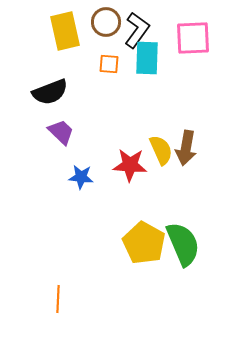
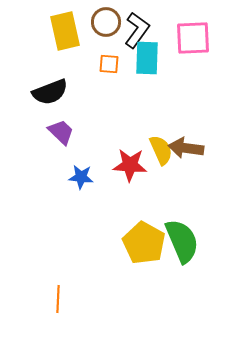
brown arrow: rotated 88 degrees clockwise
green semicircle: moved 1 px left, 3 px up
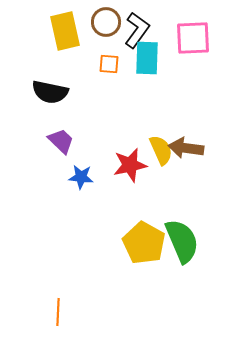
black semicircle: rotated 33 degrees clockwise
purple trapezoid: moved 9 px down
red star: rotated 16 degrees counterclockwise
orange line: moved 13 px down
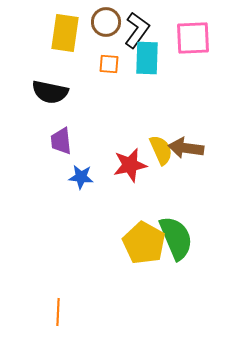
yellow rectangle: moved 2 px down; rotated 21 degrees clockwise
purple trapezoid: rotated 140 degrees counterclockwise
green semicircle: moved 6 px left, 3 px up
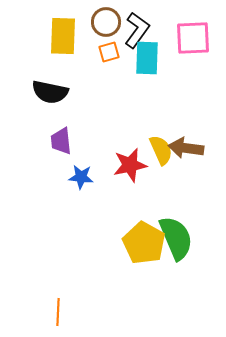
yellow rectangle: moved 2 px left, 3 px down; rotated 6 degrees counterclockwise
orange square: moved 12 px up; rotated 20 degrees counterclockwise
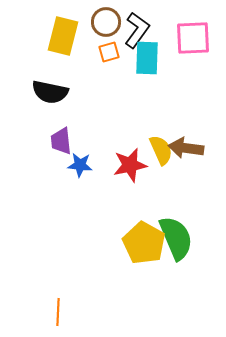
yellow rectangle: rotated 12 degrees clockwise
blue star: moved 1 px left, 12 px up
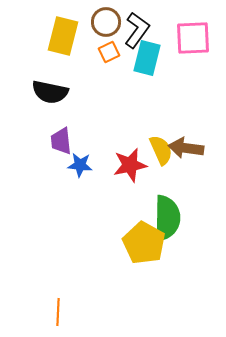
orange square: rotated 10 degrees counterclockwise
cyan rectangle: rotated 12 degrees clockwise
green semicircle: moved 9 px left, 20 px up; rotated 24 degrees clockwise
